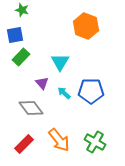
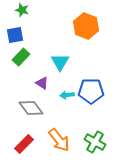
purple triangle: rotated 16 degrees counterclockwise
cyan arrow: moved 3 px right, 2 px down; rotated 48 degrees counterclockwise
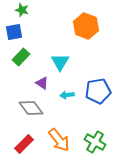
blue square: moved 1 px left, 3 px up
blue pentagon: moved 7 px right; rotated 10 degrees counterclockwise
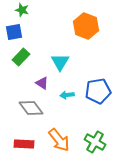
red rectangle: rotated 48 degrees clockwise
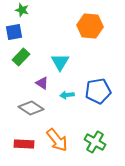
orange hexagon: moved 4 px right; rotated 15 degrees counterclockwise
gray diamond: rotated 20 degrees counterclockwise
orange arrow: moved 2 px left
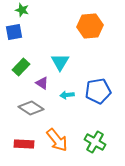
orange hexagon: rotated 10 degrees counterclockwise
green rectangle: moved 10 px down
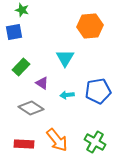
cyan triangle: moved 5 px right, 4 px up
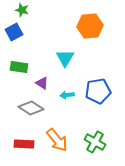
blue square: rotated 18 degrees counterclockwise
green rectangle: moved 2 px left; rotated 54 degrees clockwise
